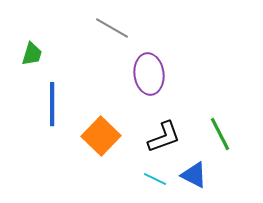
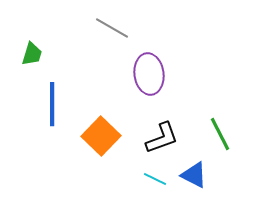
black L-shape: moved 2 px left, 1 px down
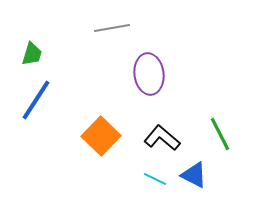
gray line: rotated 40 degrees counterclockwise
blue line: moved 16 px left, 4 px up; rotated 33 degrees clockwise
black L-shape: rotated 120 degrees counterclockwise
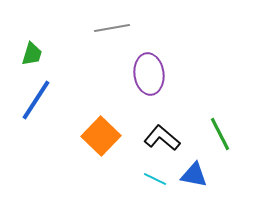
blue triangle: rotated 16 degrees counterclockwise
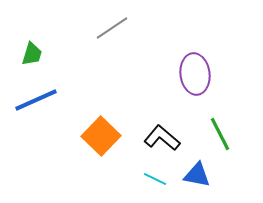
gray line: rotated 24 degrees counterclockwise
purple ellipse: moved 46 px right
blue line: rotated 33 degrees clockwise
blue triangle: moved 3 px right
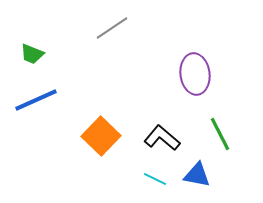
green trapezoid: rotated 95 degrees clockwise
